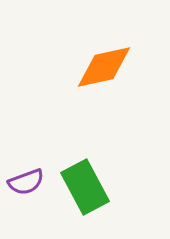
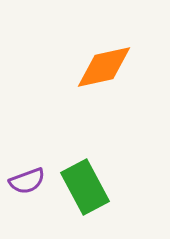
purple semicircle: moved 1 px right, 1 px up
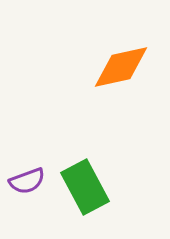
orange diamond: moved 17 px right
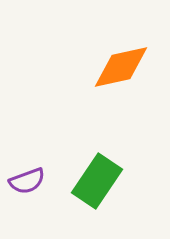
green rectangle: moved 12 px right, 6 px up; rotated 62 degrees clockwise
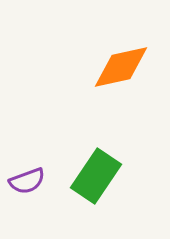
green rectangle: moved 1 px left, 5 px up
